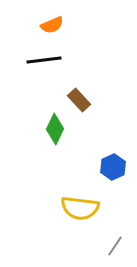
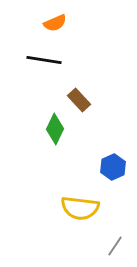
orange semicircle: moved 3 px right, 2 px up
black line: rotated 16 degrees clockwise
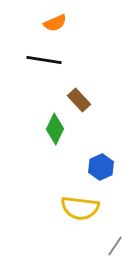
blue hexagon: moved 12 px left
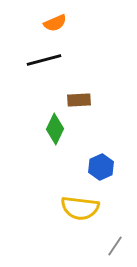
black line: rotated 24 degrees counterclockwise
brown rectangle: rotated 50 degrees counterclockwise
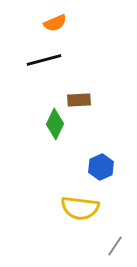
green diamond: moved 5 px up
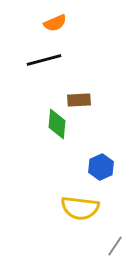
green diamond: moved 2 px right; rotated 20 degrees counterclockwise
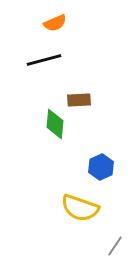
green diamond: moved 2 px left
yellow semicircle: rotated 12 degrees clockwise
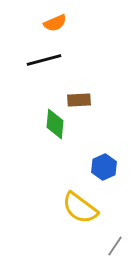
blue hexagon: moved 3 px right
yellow semicircle: rotated 18 degrees clockwise
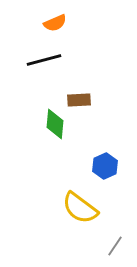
blue hexagon: moved 1 px right, 1 px up
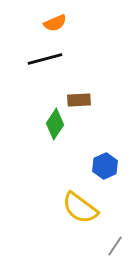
black line: moved 1 px right, 1 px up
green diamond: rotated 28 degrees clockwise
